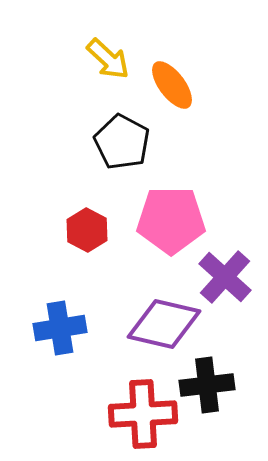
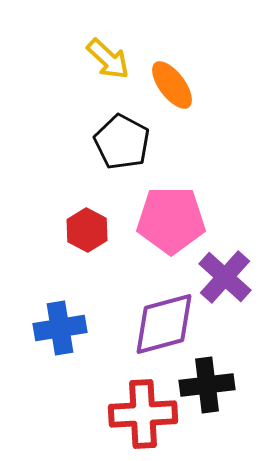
purple diamond: rotated 28 degrees counterclockwise
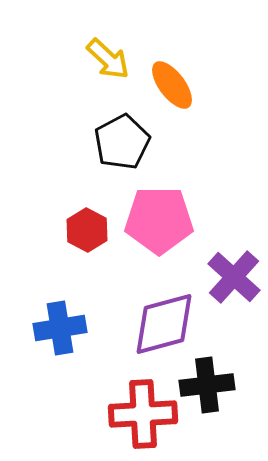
black pentagon: rotated 16 degrees clockwise
pink pentagon: moved 12 px left
purple cross: moved 9 px right
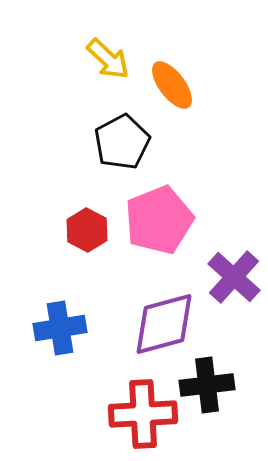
pink pentagon: rotated 22 degrees counterclockwise
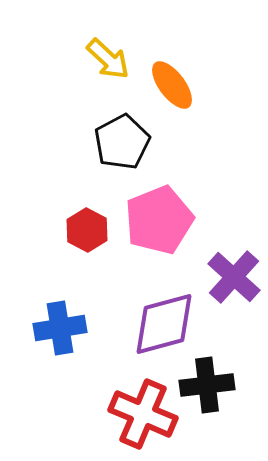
red cross: rotated 26 degrees clockwise
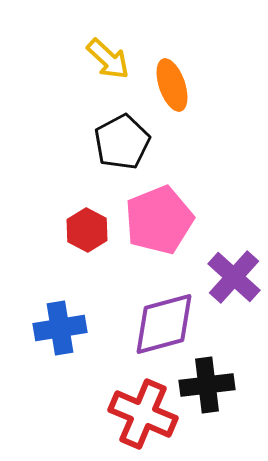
orange ellipse: rotated 18 degrees clockwise
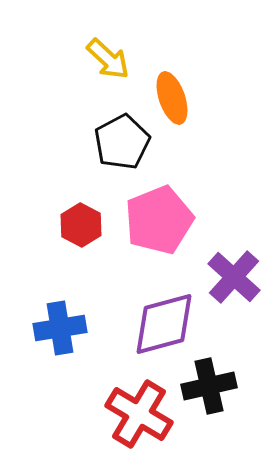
orange ellipse: moved 13 px down
red hexagon: moved 6 px left, 5 px up
black cross: moved 2 px right, 1 px down; rotated 6 degrees counterclockwise
red cross: moved 4 px left; rotated 8 degrees clockwise
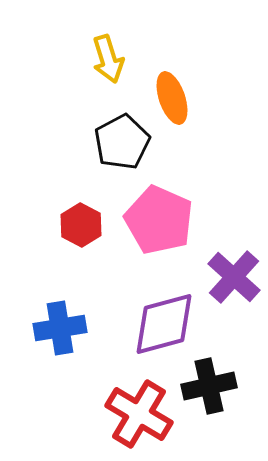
yellow arrow: rotated 30 degrees clockwise
pink pentagon: rotated 26 degrees counterclockwise
